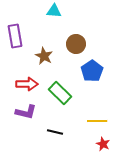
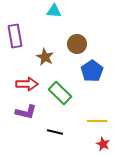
brown circle: moved 1 px right
brown star: moved 1 px right, 1 px down
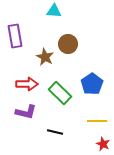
brown circle: moved 9 px left
blue pentagon: moved 13 px down
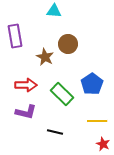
red arrow: moved 1 px left, 1 px down
green rectangle: moved 2 px right, 1 px down
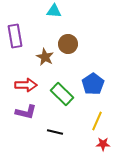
blue pentagon: moved 1 px right
yellow line: rotated 66 degrees counterclockwise
red star: rotated 24 degrees counterclockwise
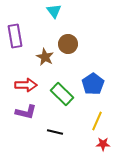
cyan triangle: rotated 49 degrees clockwise
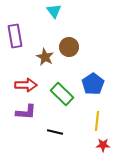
brown circle: moved 1 px right, 3 px down
purple L-shape: rotated 10 degrees counterclockwise
yellow line: rotated 18 degrees counterclockwise
red star: moved 1 px down
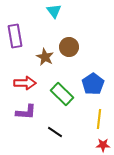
red arrow: moved 1 px left, 2 px up
yellow line: moved 2 px right, 2 px up
black line: rotated 21 degrees clockwise
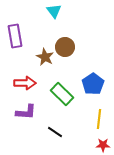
brown circle: moved 4 px left
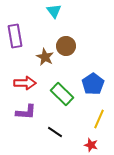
brown circle: moved 1 px right, 1 px up
yellow line: rotated 18 degrees clockwise
red star: moved 12 px left; rotated 16 degrees clockwise
